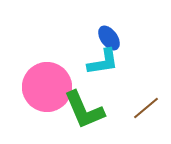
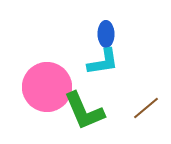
blue ellipse: moved 3 px left, 4 px up; rotated 35 degrees clockwise
green L-shape: moved 1 px down
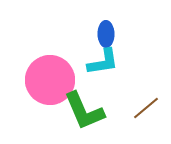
pink circle: moved 3 px right, 7 px up
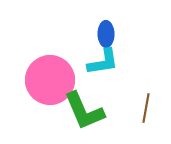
brown line: rotated 40 degrees counterclockwise
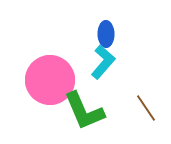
cyan L-shape: rotated 40 degrees counterclockwise
brown line: rotated 44 degrees counterclockwise
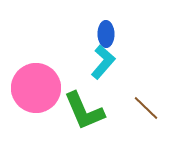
pink circle: moved 14 px left, 8 px down
brown line: rotated 12 degrees counterclockwise
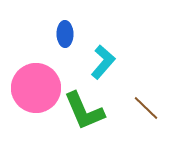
blue ellipse: moved 41 px left
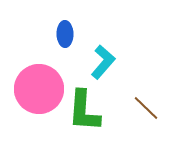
pink circle: moved 3 px right, 1 px down
green L-shape: rotated 27 degrees clockwise
